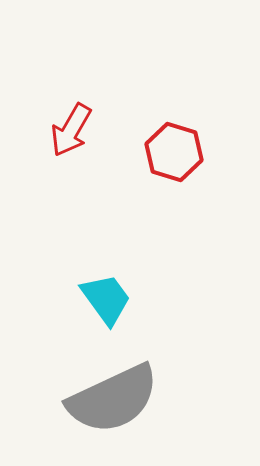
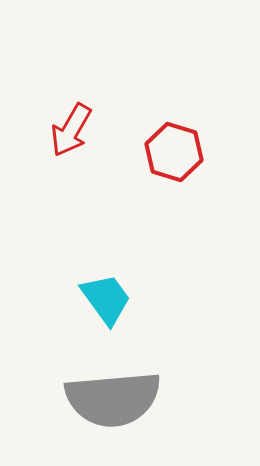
gray semicircle: rotated 20 degrees clockwise
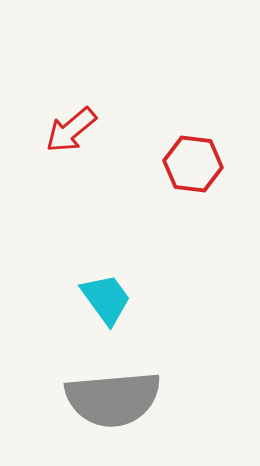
red arrow: rotated 20 degrees clockwise
red hexagon: moved 19 px right, 12 px down; rotated 10 degrees counterclockwise
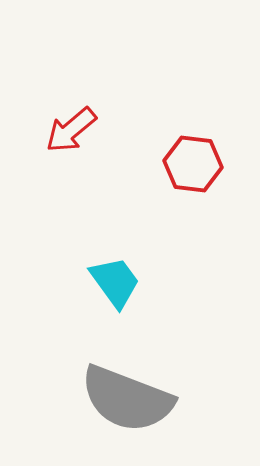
cyan trapezoid: moved 9 px right, 17 px up
gray semicircle: moved 14 px right; rotated 26 degrees clockwise
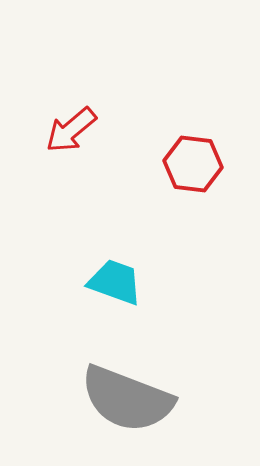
cyan trapezoid: rotated 34 degrees counterclockwise
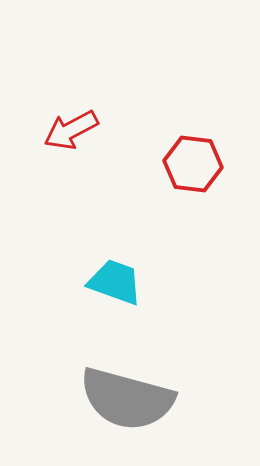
red arrow: rotated 12 degrees clockwise
gray semicircle: rotated 6 degrees counterclockwise
